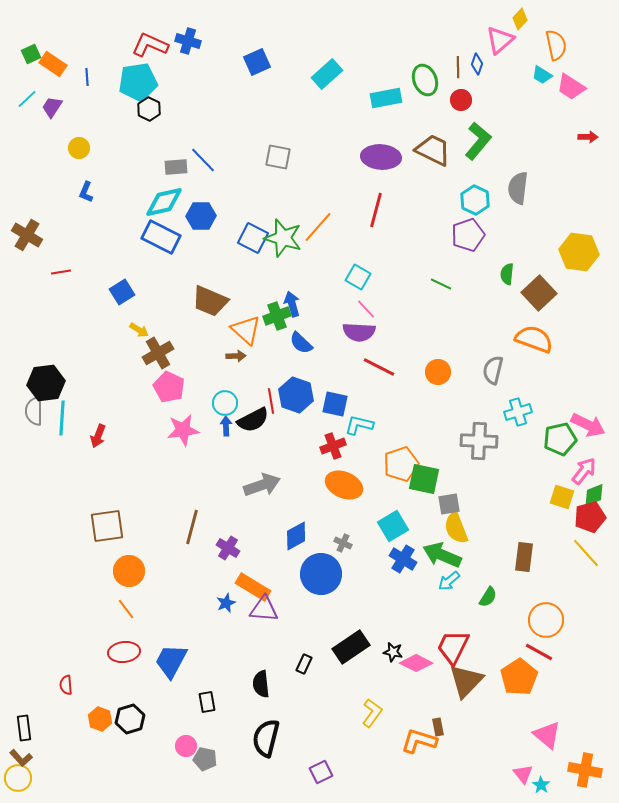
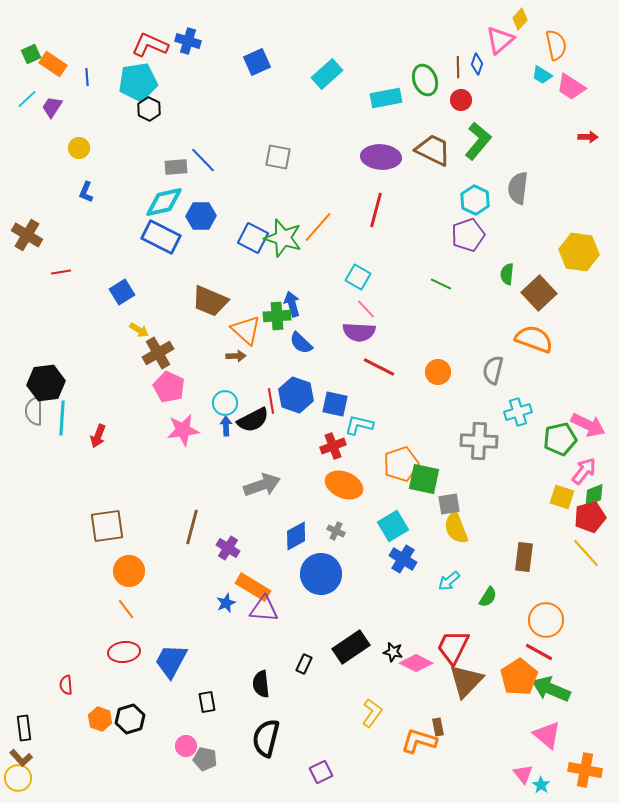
green cross at (277, 316): rotated 16 degrees clockwise
gray cross at (343, 543): moved 7 px left, 12 px up
green arrow at (442, 555): moved 109 px right, 134 px down
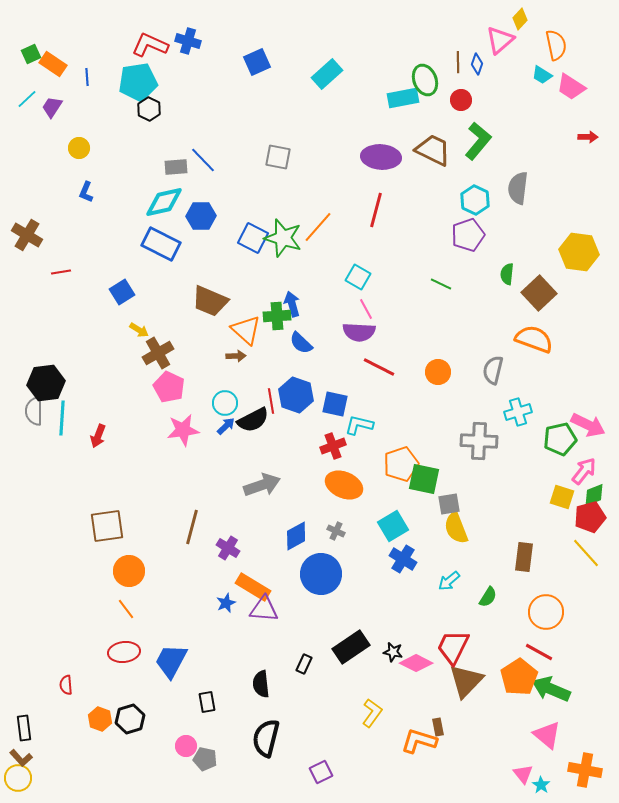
brown line at (458, 67): moved 5 px up
cyan rectangle at (386, 98): moved 17 px right
blue rectangle at (161, 237): moved 7 px down
pink line at (366, 309): rotated 15 degrees clockwise
blue arrow at (226, 426): rotated 48 degrees clockwise
orange circle at (546, 620): moved 8 px up
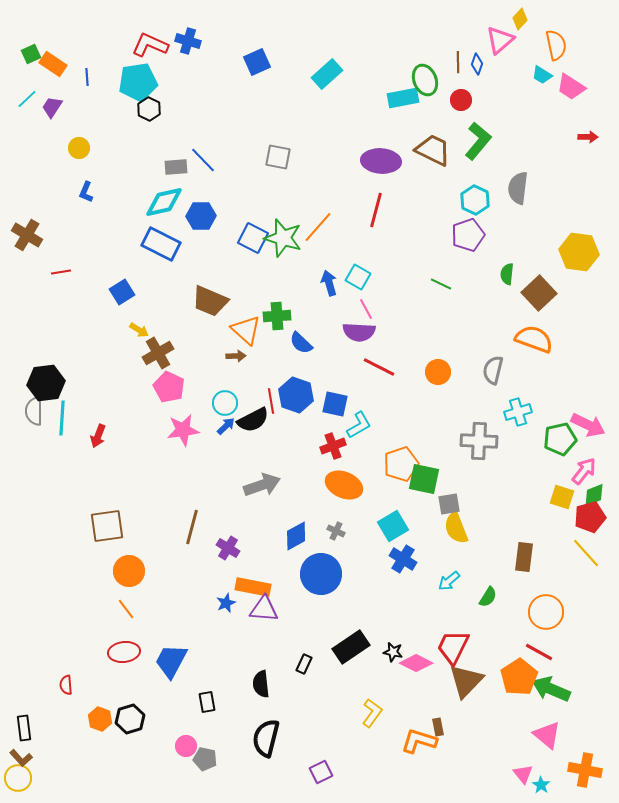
purple ellipse at (381, 157): moved 4 px down
blue arrow at (292, 304): moved 37 px right, 21 px up
cyan L-shape at (359, 425): rotated 136 degrees clockwise
orange rectangle at (253, 587): rotated 20 degrees counterclockwise
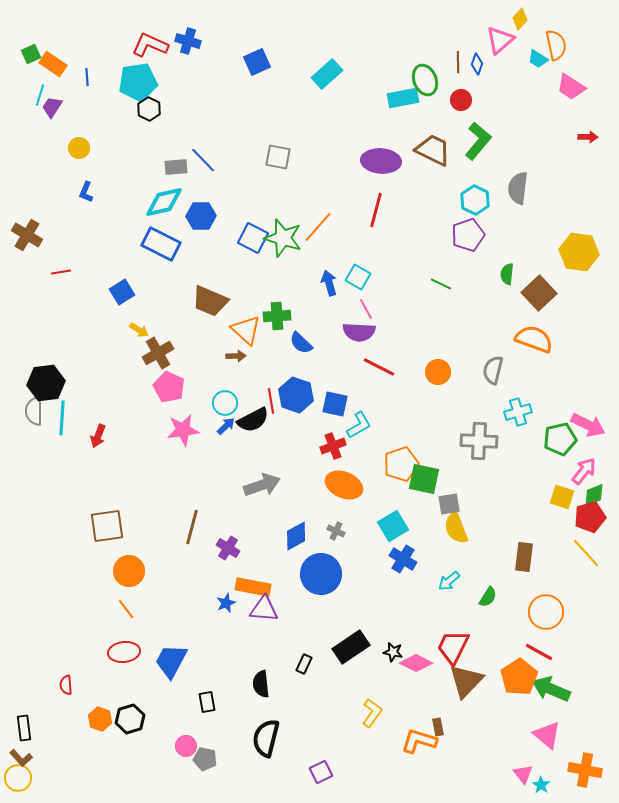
cyan trapezoid at (542, 75): moved 4 px left, 16 px up
cyan line at (27, 99): moved 13 px right, 4 px up; rotated 30 degrees counterclockwise
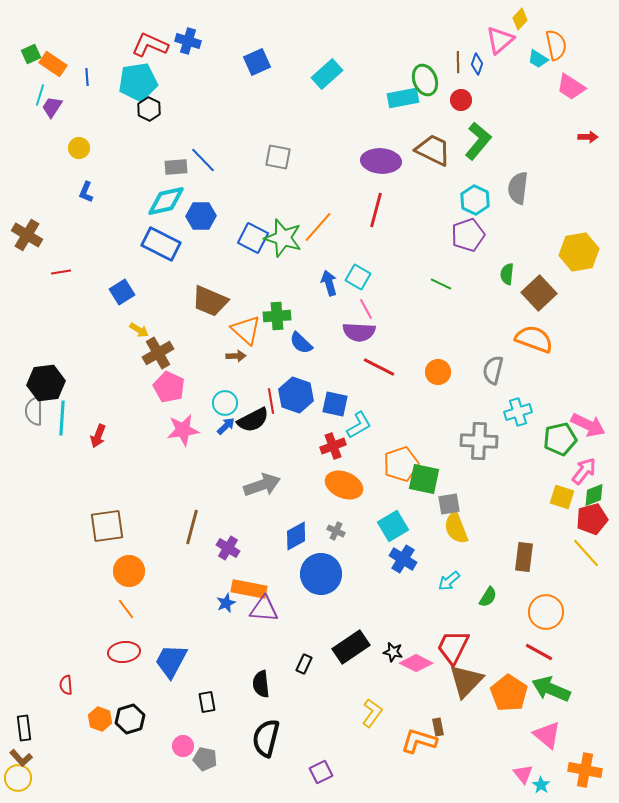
cyan diamond at (164, 202): moved 2 px right, 1 px up
yellow hexagon at (579, 252): rotated 18 degrees counterclockwise
red pentagon at (590, 517): moved 2 px right, 2 px down
orange rectangle at (253, 587): moved 4 px left, 2 px down
orange pentagon at (519, 677): moved 10 px left, 16 px down; rotated 6 degrees counterclockwise
pink circle at (186, 746): moved 3 px left
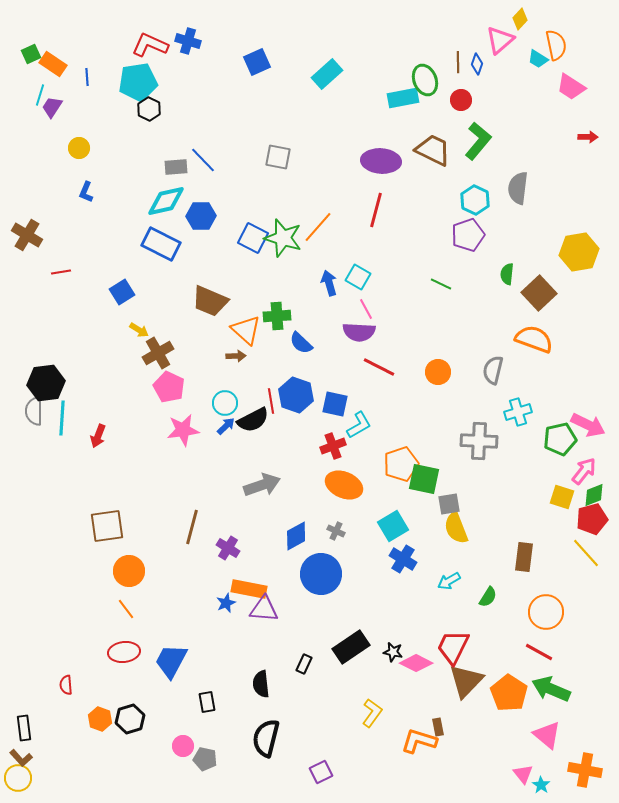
cyan arrow at (449, 581): rotated 10 degrees clockwise
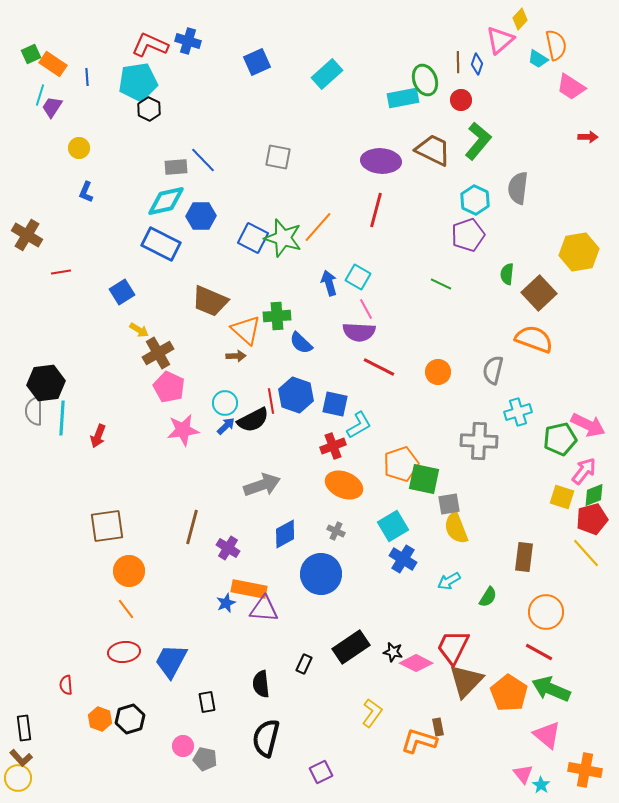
blue diamond at (296, 536): moved 11 px left, 2 px up
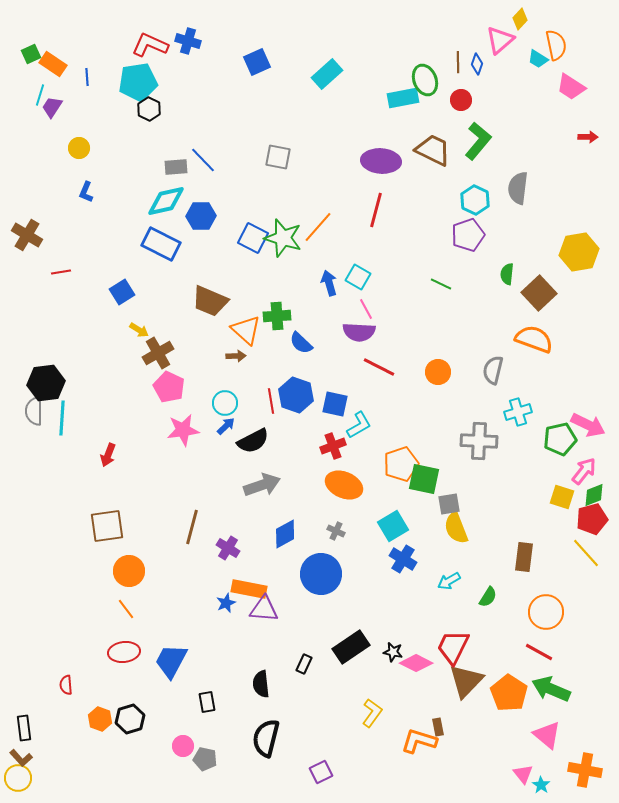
black semicircle at (253, 420): moved 21 px down
red arrow at (98, 436): moved 10 px right, 19 px down
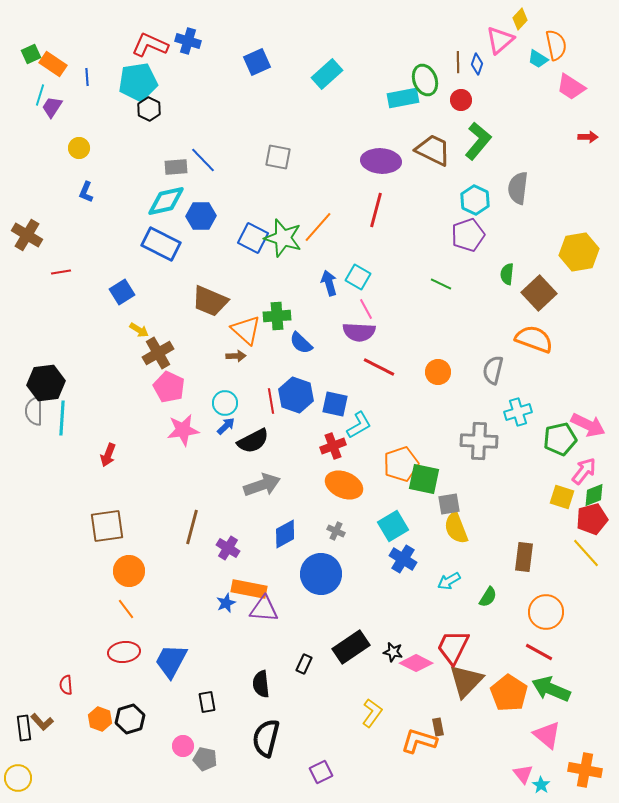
brown L-shape at (21, 758): moved 21 px right, 36 px up
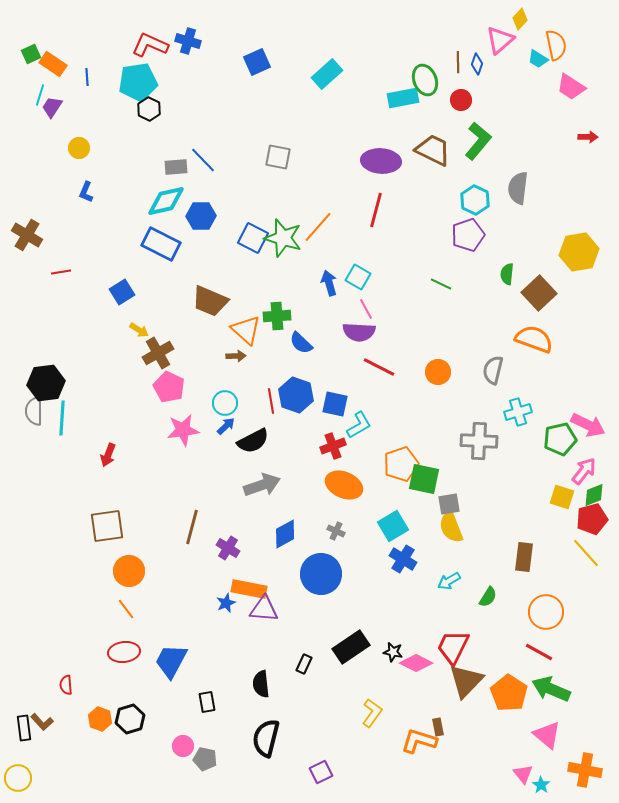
yellow semicircle at (456, 528): moved 5 px left, 1 px up
